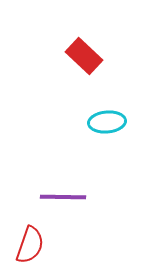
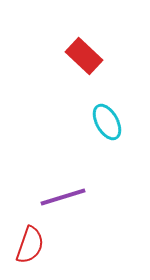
cyan ellipse: rotated 66 degrees clockwise
purple line: rotated 18 degrees counterclockwise
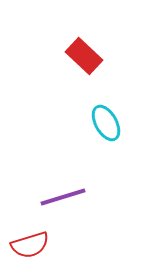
cyan ellipse: moved 1 px left, 1 px down
red semicircle: rotated 54 degrees clockwise
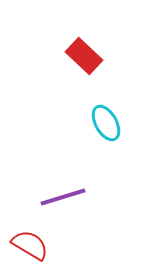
red semicircle: rotated 132 degrees counterclockwise
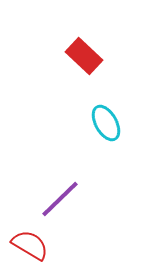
purple line: moved 3 px left, 2 px down; rotated 27 degrees counterclockwise
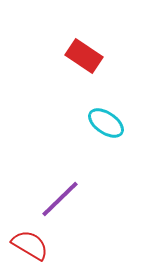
red rectangle: rotated 9 degrees counterclockwise
cyan ellipse: rotated 27 degrees counterclockwise
